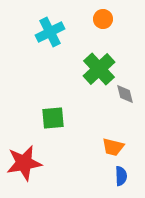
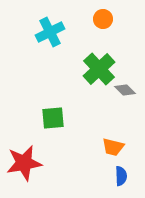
gray diamond: moved 4 px up; rotated 30 degrees counterclockwise
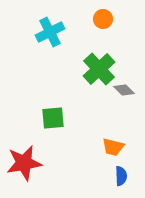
gray diamond: moved 1 px left
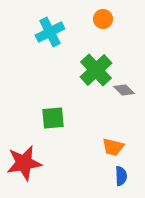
green cross: moved 3 px left, 1 px down
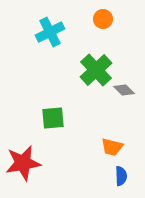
orange trapezoid: moved 1 px left
red star: moved 1 px left
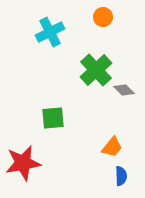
orange circle: moved 2 px up
orange trapezoid: rotated 65 degrees counterclockwise
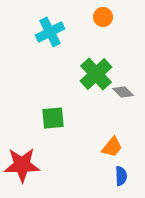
green cross: moved 4 px down
gray diamond: moved 1 px left, 2 px down
red star: moved 1 px left, 2 px down; rotated 9 degrees clockwise
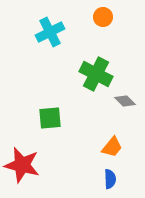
green cross: rotated 20 degrees counterclockwise
gray diamond: moved 2 px right, 9 px down
green square: moved 3 px left
red star: rotated 15 degrees clockwise
blue semicircle: moved 11 px left, 3 px down
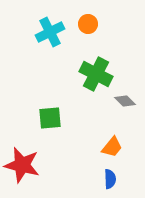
orange circle: moved 15 px left, 7 px down
